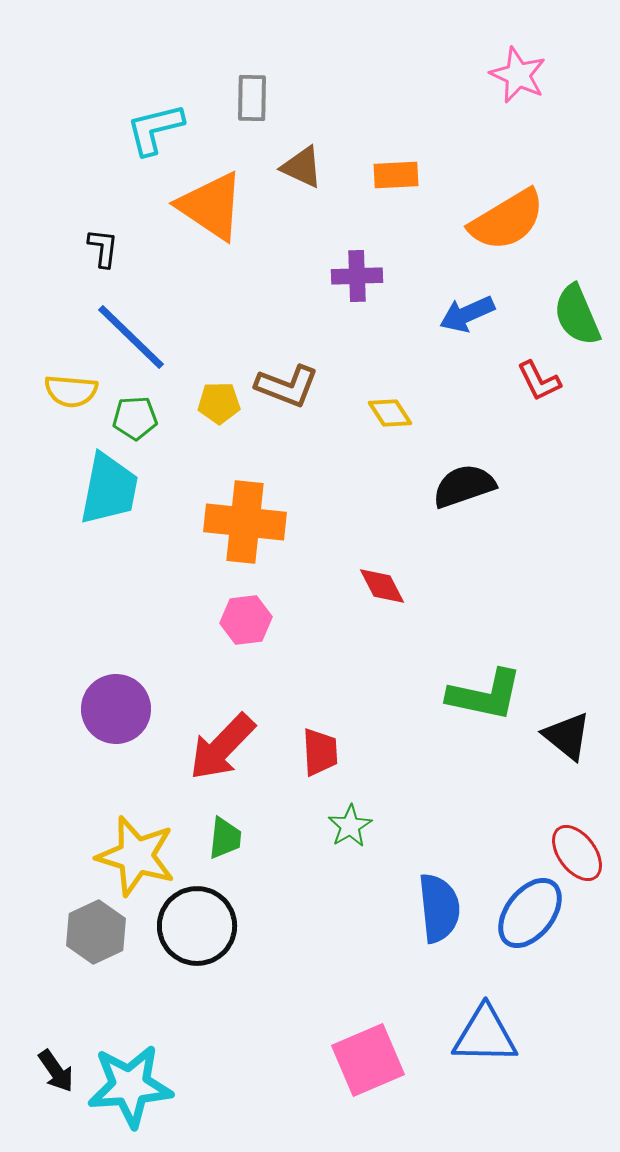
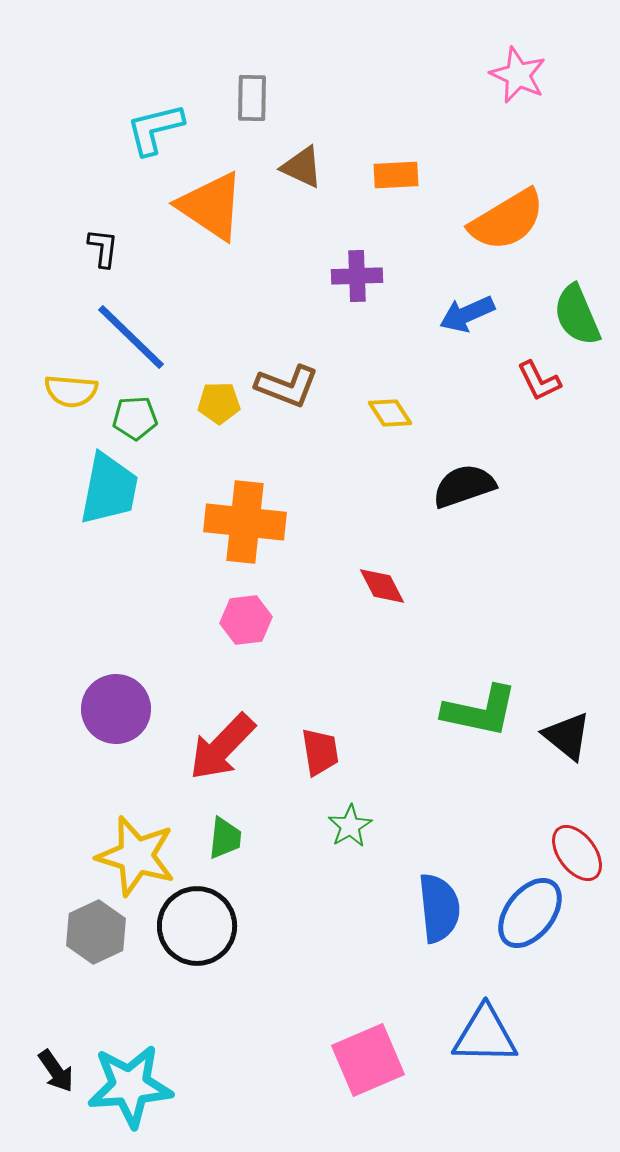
green L-shape: moved 5 px left, 16 px down
red trapezoid: rotated 6 degrees counterclockwise
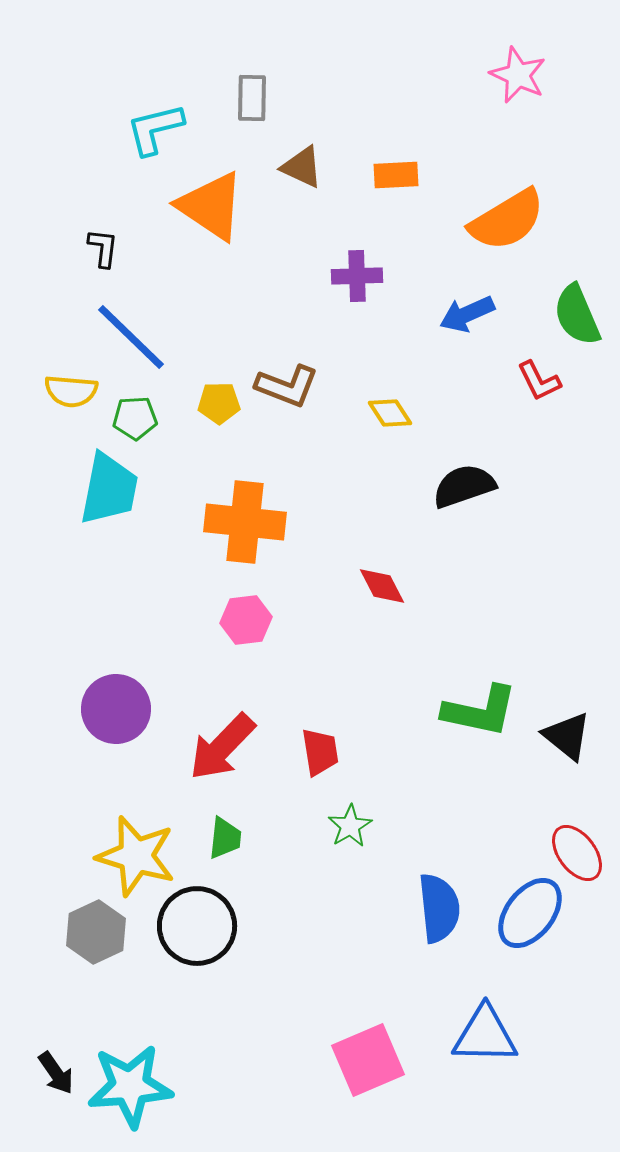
black arrow: moved 2 px down
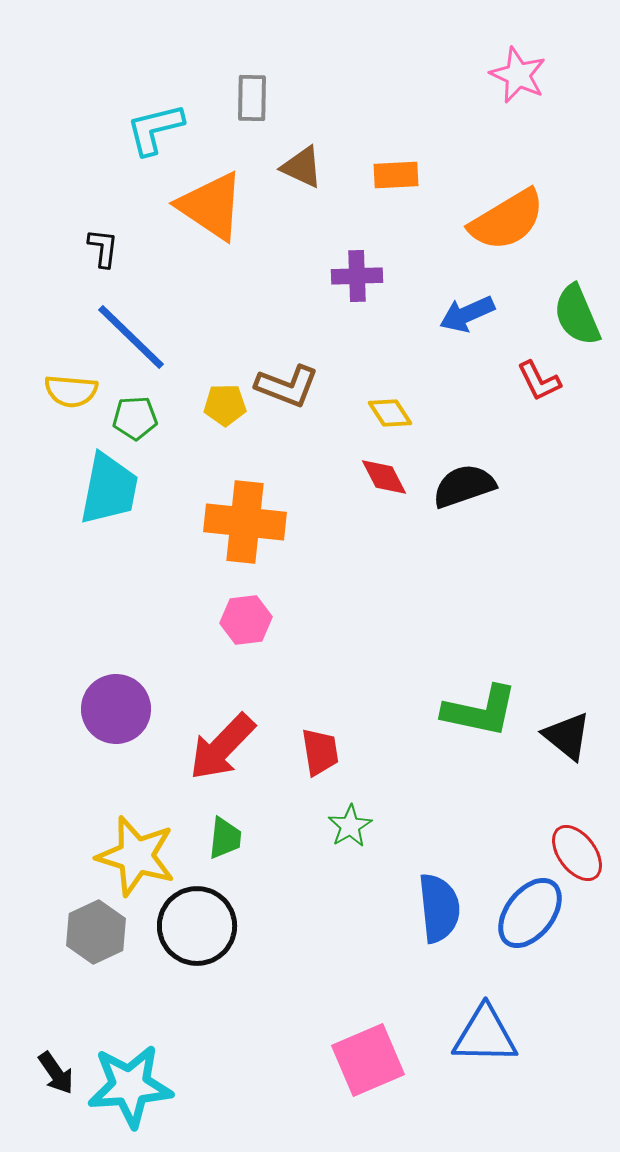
yellow pentagon: moved 6 px right, 2 px down
red diamond: moved 2 px right, 109 px up
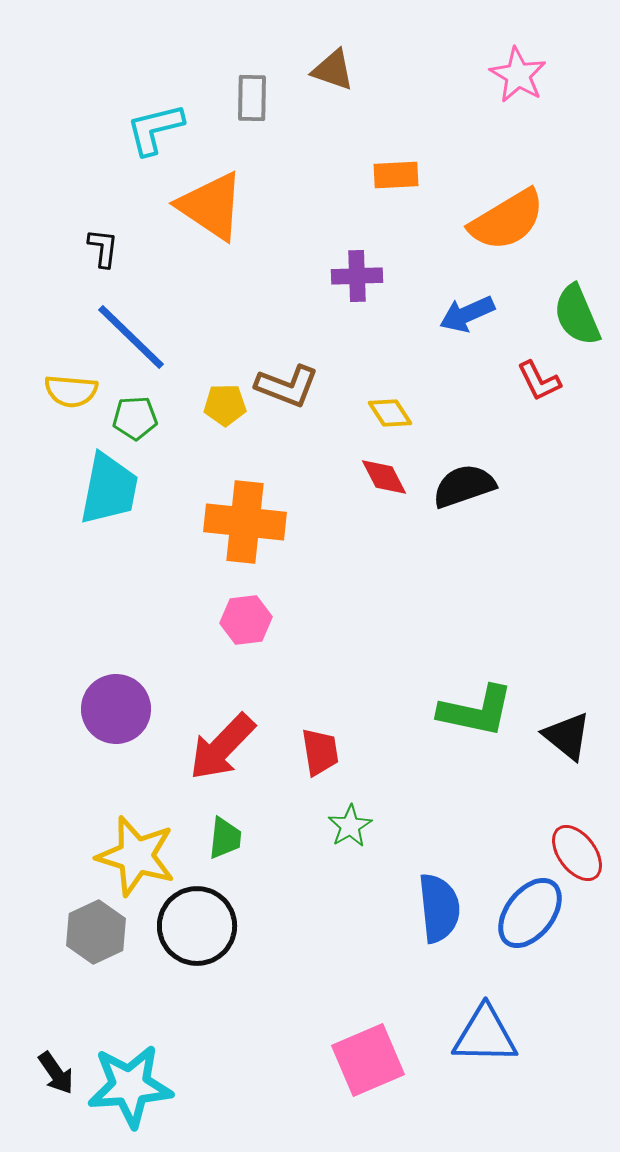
pink star: rotated 6 degrees clockwise
brown triangle: moved 31 px right, 97 px up; rotated 6 degrees counterclockwise
green L-shape: moved 4 px left
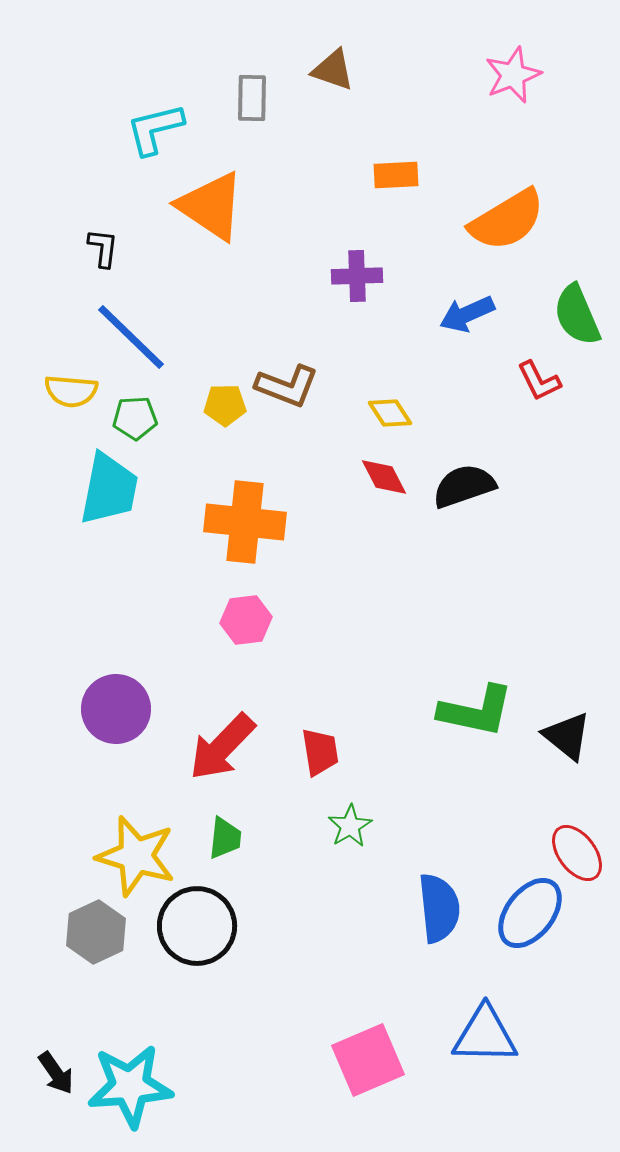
pink star: moved 5 px left; rotated 20 degrees clockwise
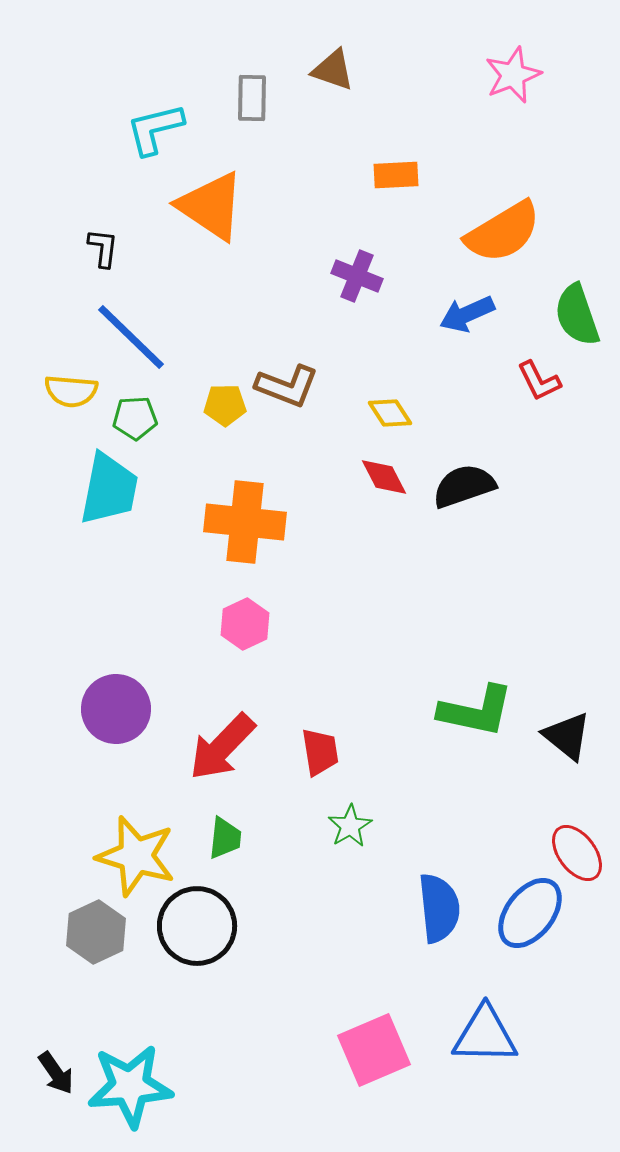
orange semicircle: moved 4 px left, 12 px down
purple cross: rotated 24 degrees clockwise
green semicircle: rotated 4 degrees clockwise
pink hexagon: moved 1 px left, 4 px down; rotated 18 degrees counterclockwise
pink square: moved 6 px right, 10 px up
